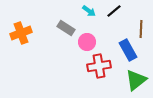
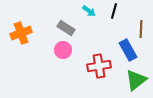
black line: rotated 35 degrees counterclockwise
pink circle: moved 24 px left, 8 px down
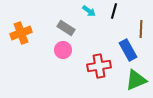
green triangle: rotated 15 degrees clockwise
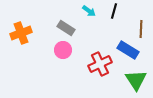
blue rectangle: rotated 30 degrees counterclockwise
red cross: moved 1 px right, 2 px up; rotated 15 degrees counterclockwise
green triangle: rotated 40 degrees counterclockwise
